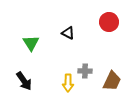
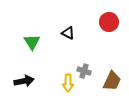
green triangle: moved 1 px right, 1 px up
gray cross: moved 1 px left; rotated 16 degrees clockwise
black arrow: rotated 66 degrees counterclockwise
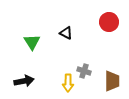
black triangle: moved 2 px left
brown trapezoid: rotated 25 degrees counterclockwise
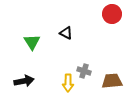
red circle: moved 3 px right, 8 px up
brown trapezoid: rotated 95 degrees counterclockwise
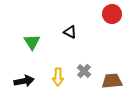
black triangle: moved 4 px right, 1 px up
gray cross: rotated 24 degrees clockwise
yellow arrow: moved 10 px left, 6 px up
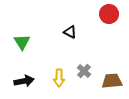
red circle: moved 3 px left
green triangle: moved 10 px left
yellow arrow: moved 1 px right, 1 px down
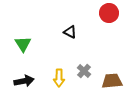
red circle: moved 1 px up
green triangle: moved 1 px right, 2 px down
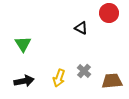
black triangle: moved 11 px right, 4 px up
yellow arrow: rotated 18 degrees clockwise
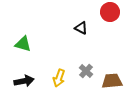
red circle: moved 1 px right, 1 px up
green triangle: rotated 42 degrees counterclockwise
gray cross: moved 2 px right
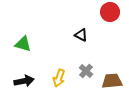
black triangle: moved 7 px down
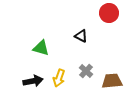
red circle: moved 1 px left, 1 px down
black triangle: moved 1 px down
green triangle: moved 18 px right, 4 px down
black arrow: moved 9 px right
